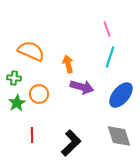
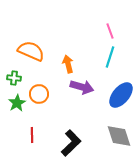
pink line: moved 3 px right, 2 px down
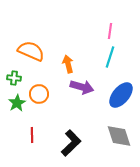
pink line: rotated 28 degrees clockwise
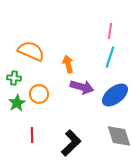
blue ellipse: moved 6 px left; rotated 12 degrees clockwise
